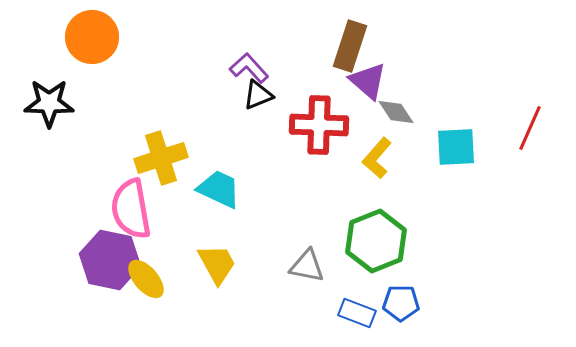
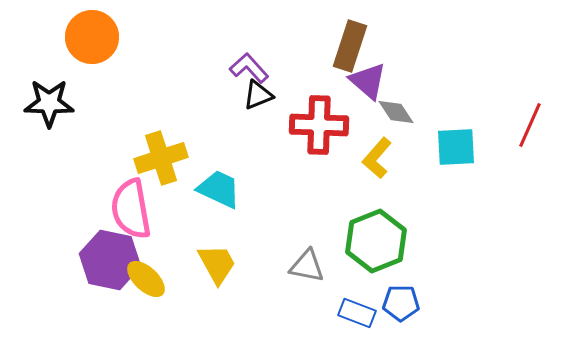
red line: moved 3 px up
yellow ellipse: rotated 6 degrees counterclockwise
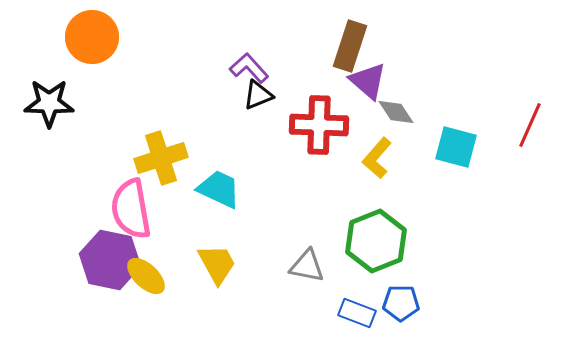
cyan square: rotated 18 degrees clockwise
yellow ellipse: moved 3 px up
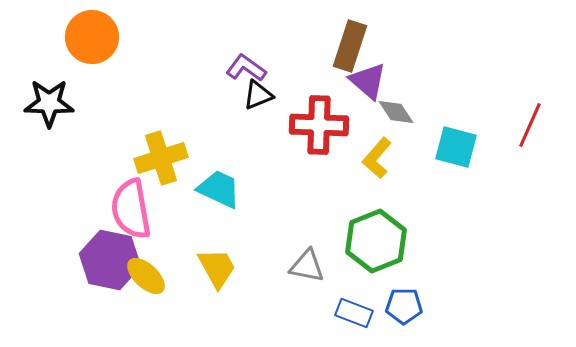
purple L-shape: moved 3 px left; rotated 12 degrees counterclockwise
yellow trapezoid: moved 4 px down
blue pentagon: moved 3 px right, 3 px down
blue rectangle: moved 3 px left
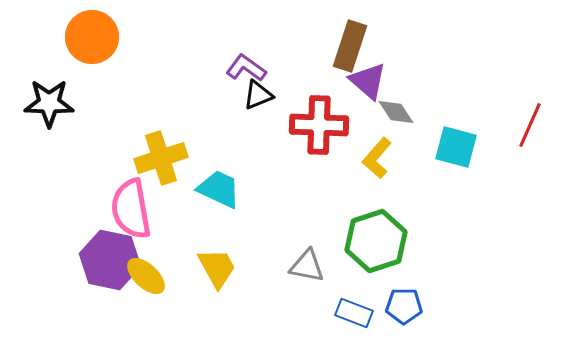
green hexagon: rotated 4 degrees clockwise
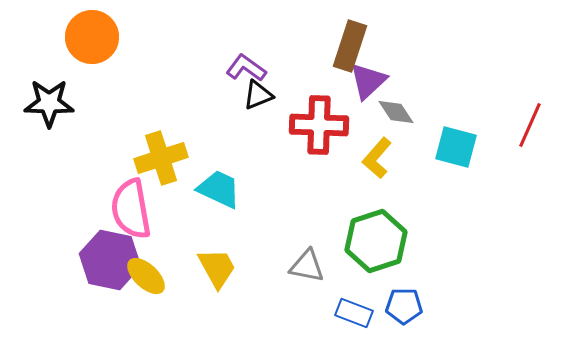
purple triangle: rotated 36 degrees clockwise
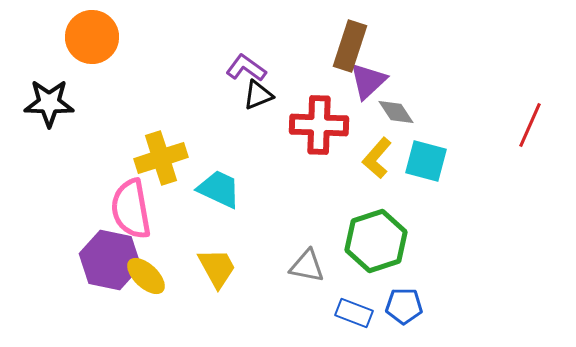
cyan square: moved 30 px left, 14 px down
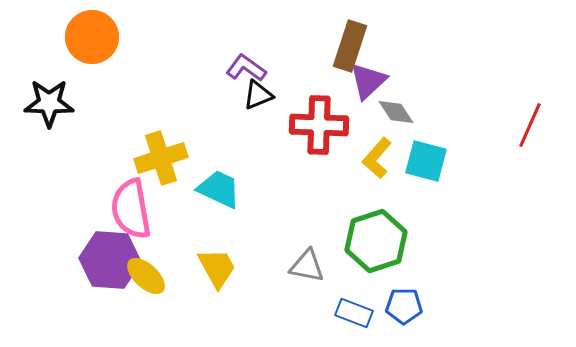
purple hexagon: rotated 8 degrees counterclockwise
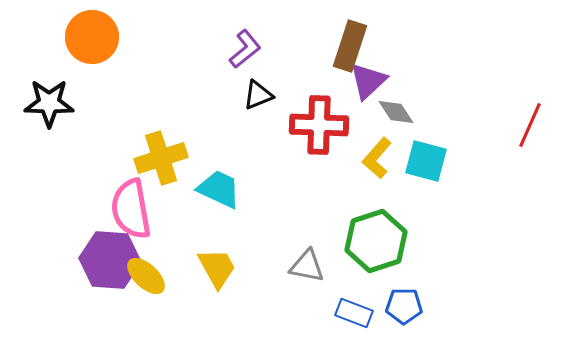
purple L-shape: moved 1 px left, 19 px up; rotated 105 degrees clockwise
